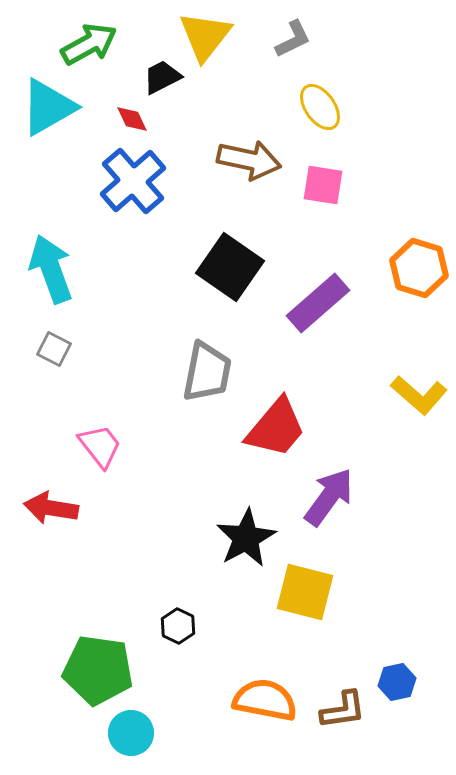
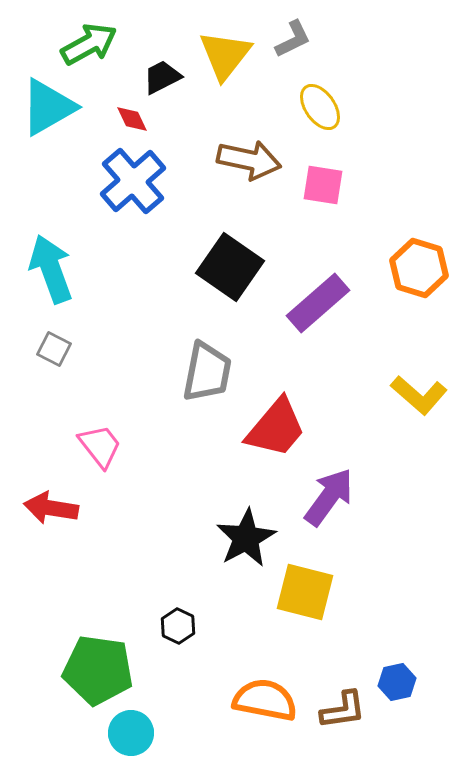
yellow triangle: moved 20 px right, 19 px down
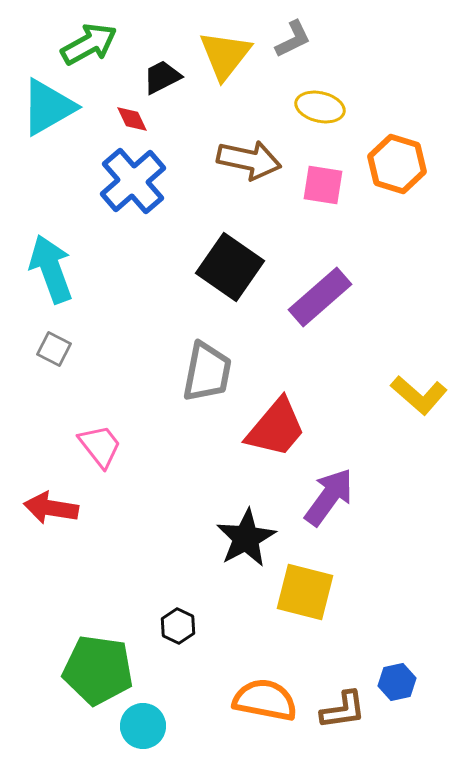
yellow ellipse: rotated 42 degrees counterclockwise
orange hexagon: moved 22 px left, 104 px up
purple rectangle: moved 2 px right, 6 px up
cyan circle: moved 12 px right, 7 px up
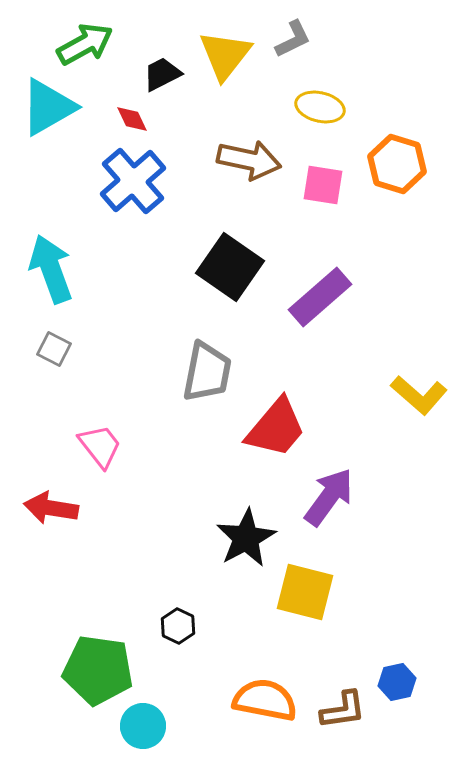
green arrow: moved 4 px left
black trapezoid: moved 3 px up
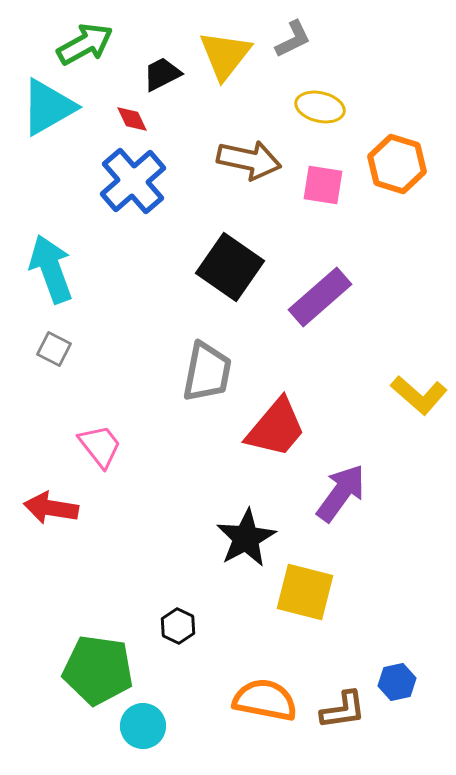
purple arrow: moved 12 px right, 4 px up
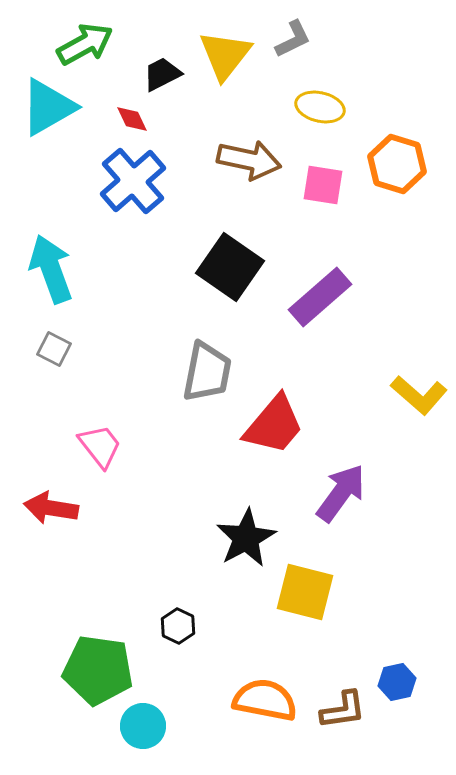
red trapezoid: moved 2 px left, 3 px up
